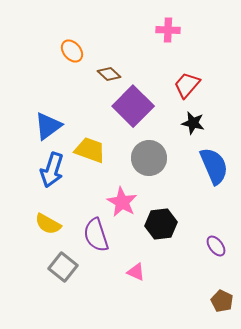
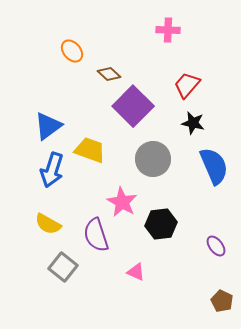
gray circle: moved 4 px right, 1 px down
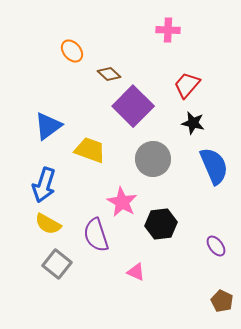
blue arrow: moved 8 px left, 15 px down
gray square: moved 6 px left, 3 px up
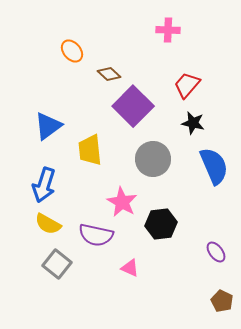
yellow trapezoid: rotated 116 degrees counterclockwise
purple semicircle: rotated 60 degrees counterclockwise
purple ellipse: moved 6 px down
pink triangle: moved 6 px left, 4 px up
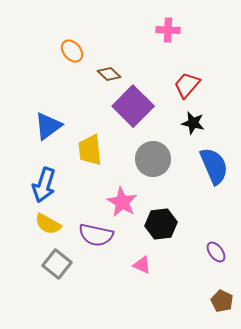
pink triangle: moved 12 px right, 3 px up
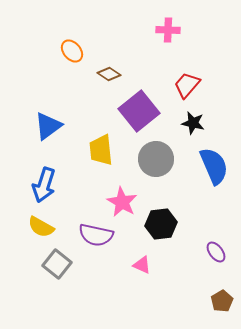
brown diamond: rotated 10 degrees counterclockwise
purple square: moved 6 px right, 5 px down; rotated 6 degrees clockwise
yellow trapezoid: moved 11 px right
gray circle: moved 3 px right
yellow semicircle: moved 7 px left, 3 px down
brown pentagon: rotated 15 degrees clockwise
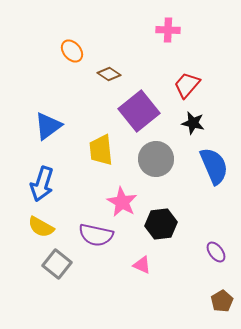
blue arrow: moved 2 px left, 1 px up
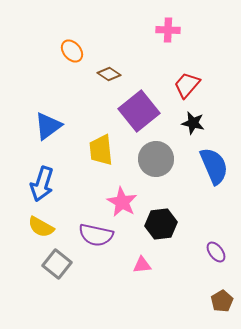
pink triangle: rotated 30 degrees counterclockwise
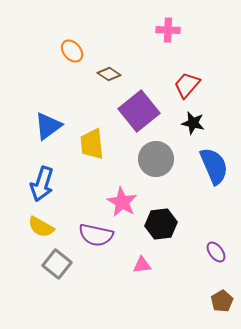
yellow trapezoid: moved 9 px left, 6 px up
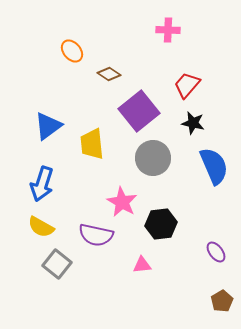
gray circle: moved 3 px left, 1 px up
